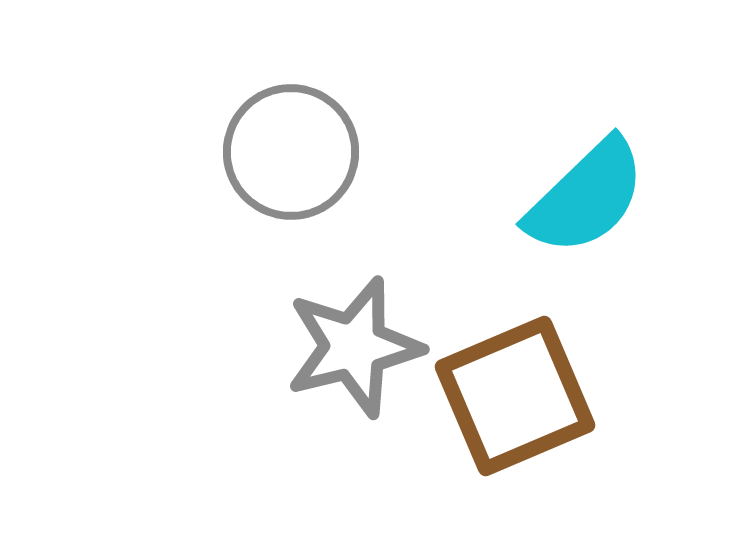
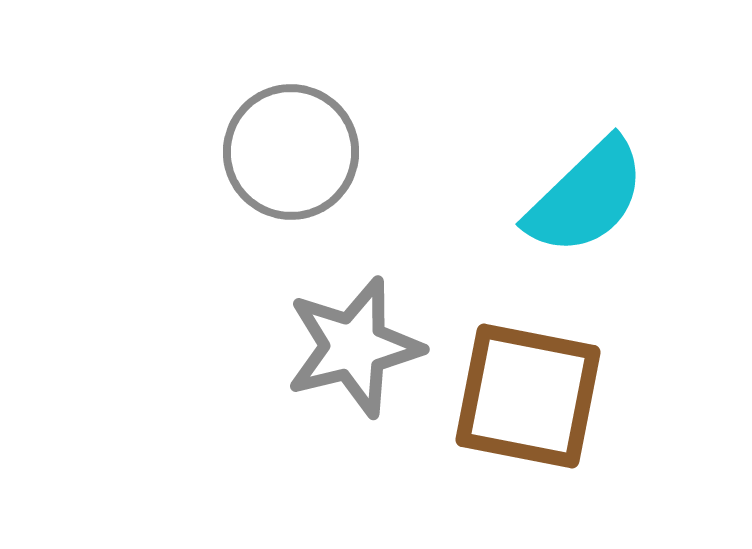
brown square: moved 13 px right; rotated 34 degrees clockwise
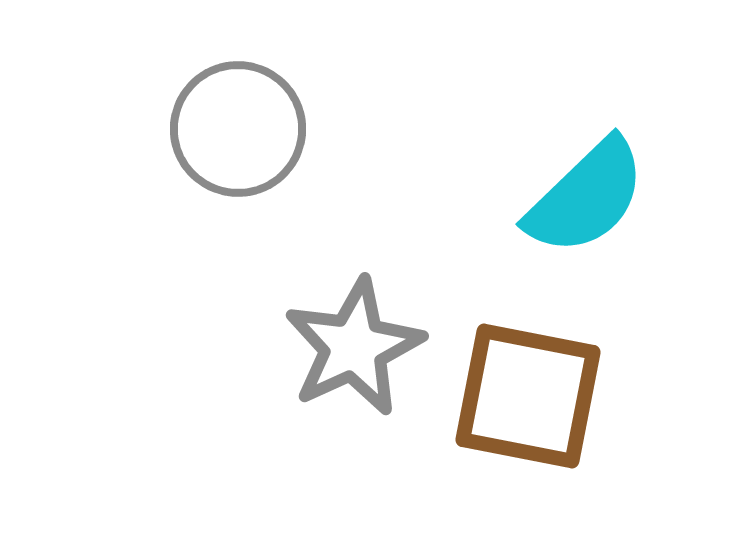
gray circle: moved 53 px left, 23 px up
gray star: rotated 11 degrees counterclockwise
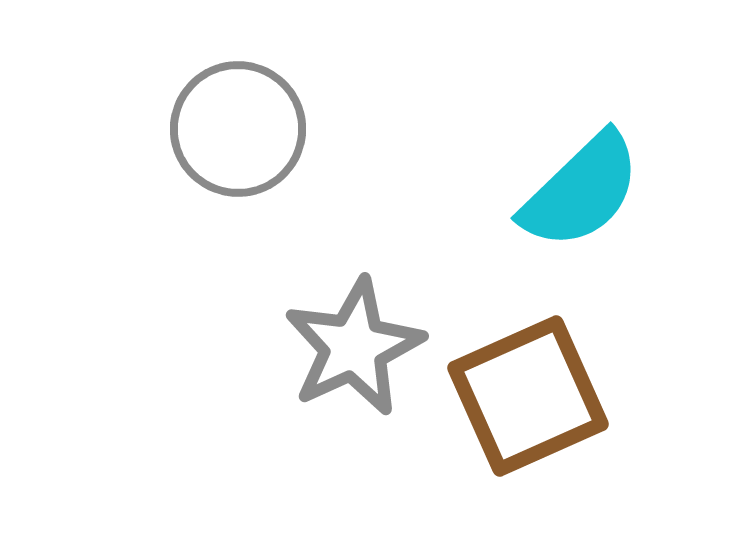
cyan semicircle: moved 5 px left, 6 px up
brown square: rotated 35 degrees counterclockwise
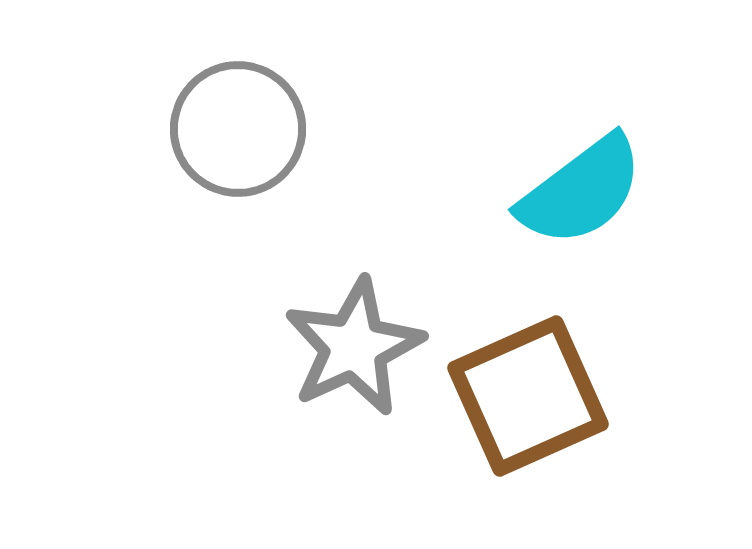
cyan semicircle: rotated 7 degrees clockwise
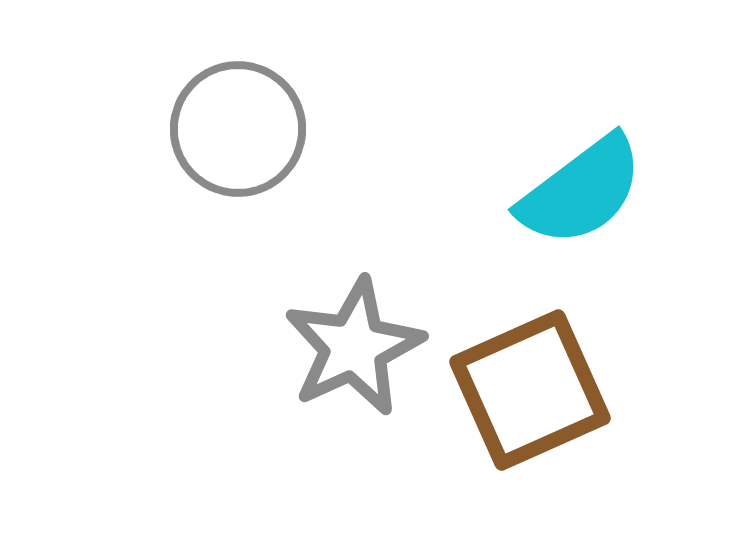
brown square: moved 2 px right, 6 px up
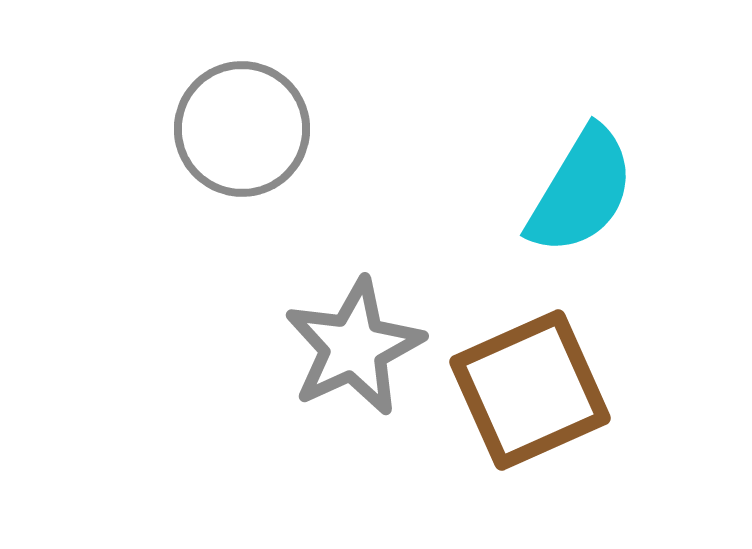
gray circle: moved 4 px right
cyan semicircle: rotated 22 degrees counterclockwise
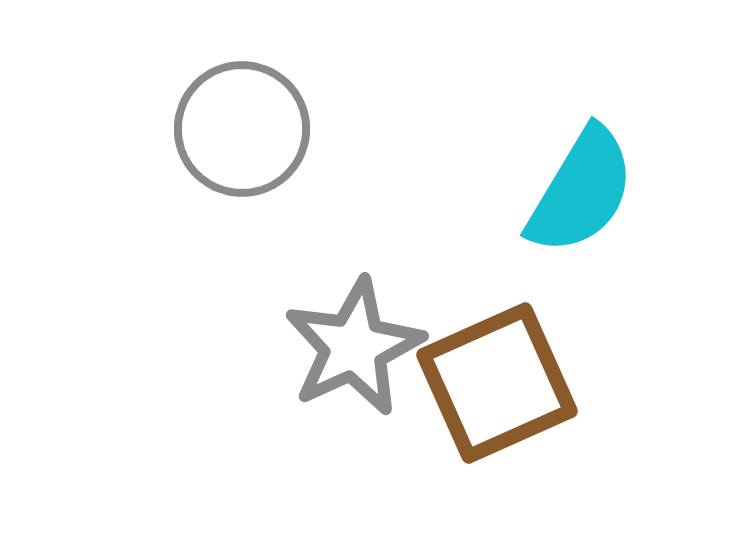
brown square: moved 33 px left, 7 px up
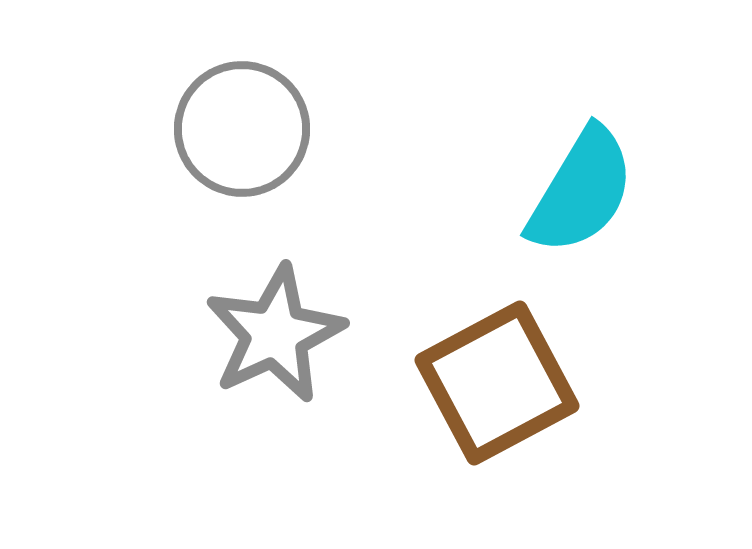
gray star: moved 79 px left, 13 px up
brown square: rotated 4 degrees counterclockwise
